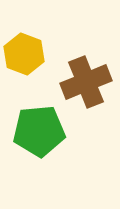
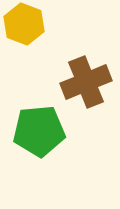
yellow hexagon: moved 30 px up
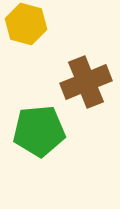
yellow hexagon: moved 2 px right; rotated 6 degrees counterclockwise
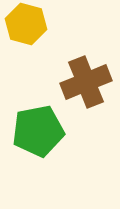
green pentagon: moved 1 px left; rotated 6 degrees counterclockwise
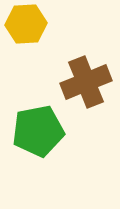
yellow hexagon: rotated 18 degrees counterclockwise
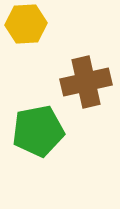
brown cross: rotated 9 degrees clockwise
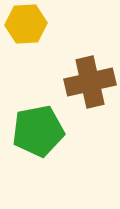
brown cross: moved 4 px right
